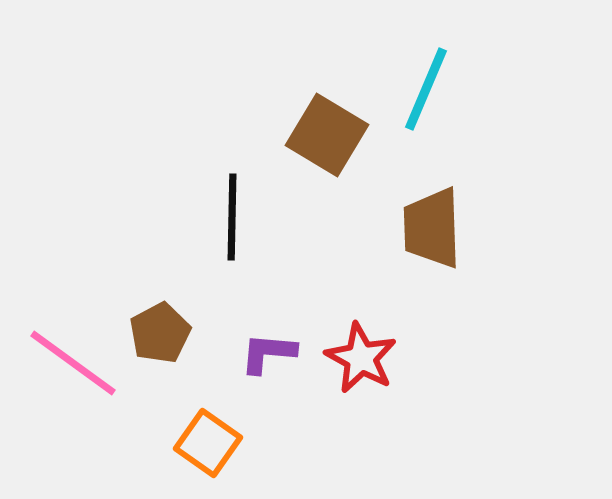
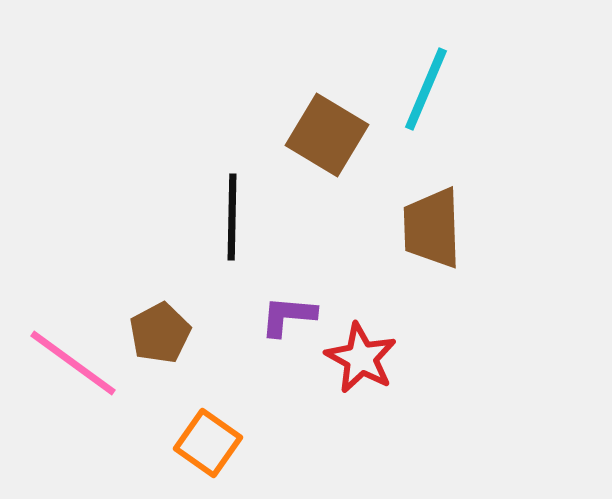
purple L-shape: moved 20 px right, 37 px up
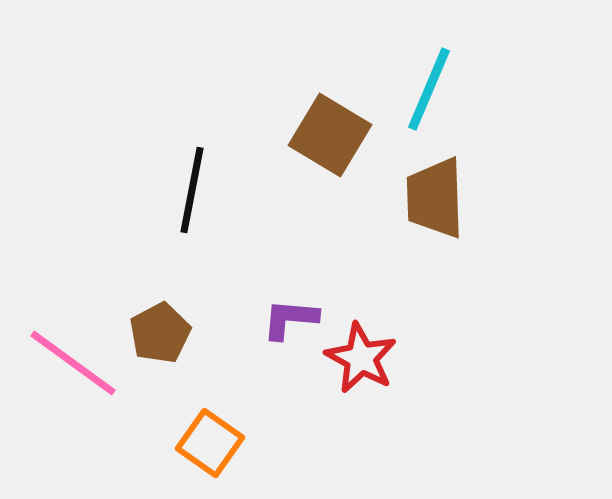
cyan line: moved 3 px right
brown square: moved 3 px right
black line: moved 40 px left, 27 px up; rotated 10 degrees clockwise
brown trapezoid: moved 3 px right, 30 px up
purple L-shape: moved 2 px right, 3 px down
orange square: moved 2 px right
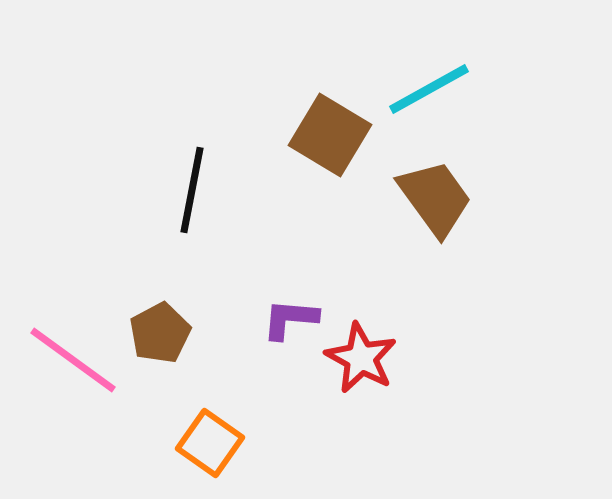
cyan line: rotated 38 degrees clockwise
brown trapezoid: rotated 146 degrees clockwise
pink line: moved 3 px up
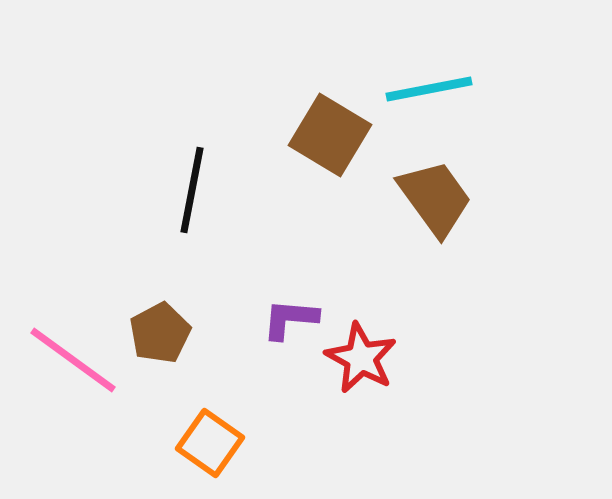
cyan line: rotated 18 degrees clockwise
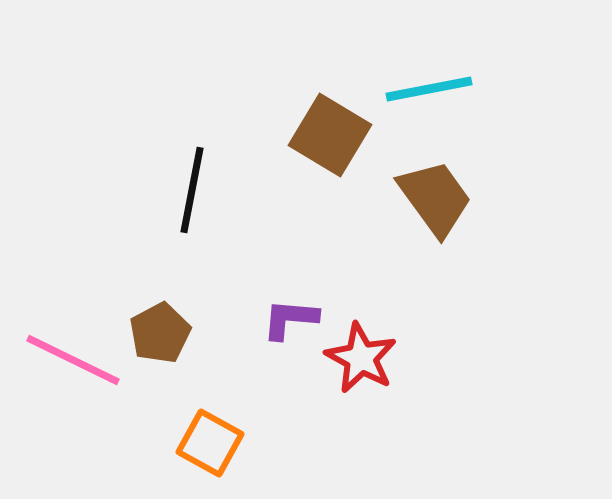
pink line: rotated 10 degrees counterclockwise
orange square: rotated 6 degrees counterclockwise
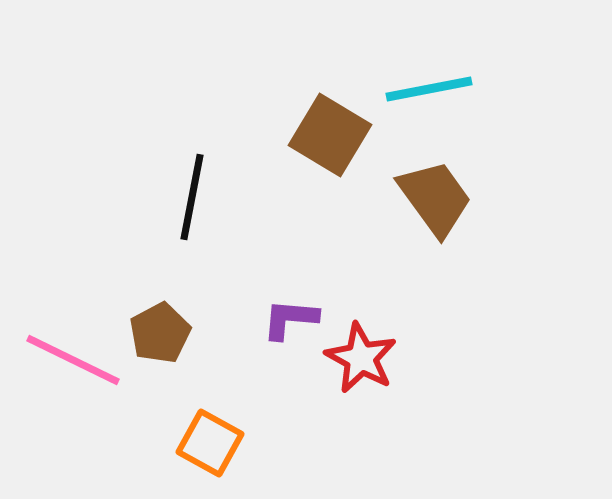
black line: moved 7 px down
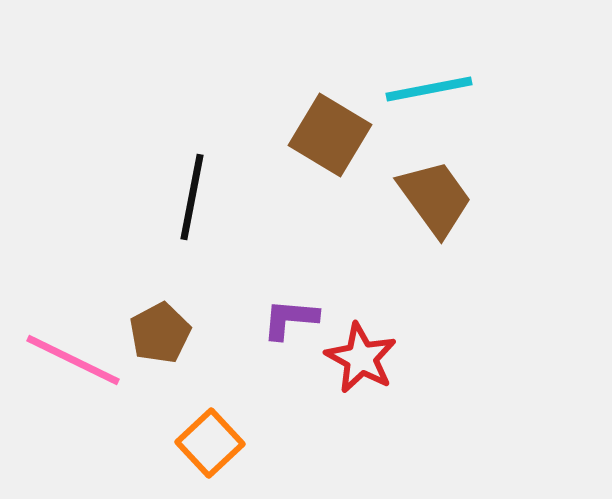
orange square: rotated 18 degrees clockwise
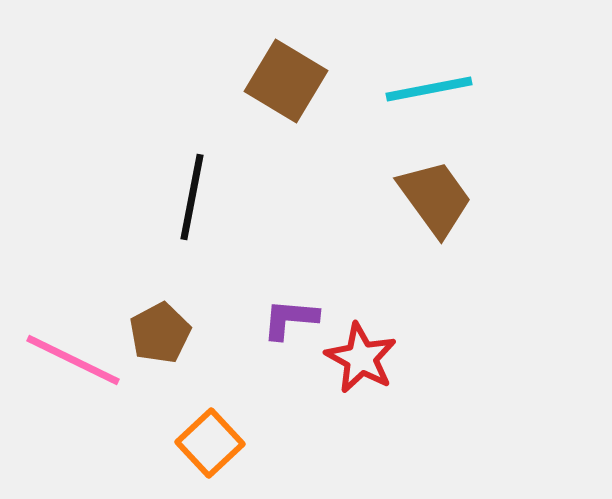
brown square: moved 44 px left, 54 px up
